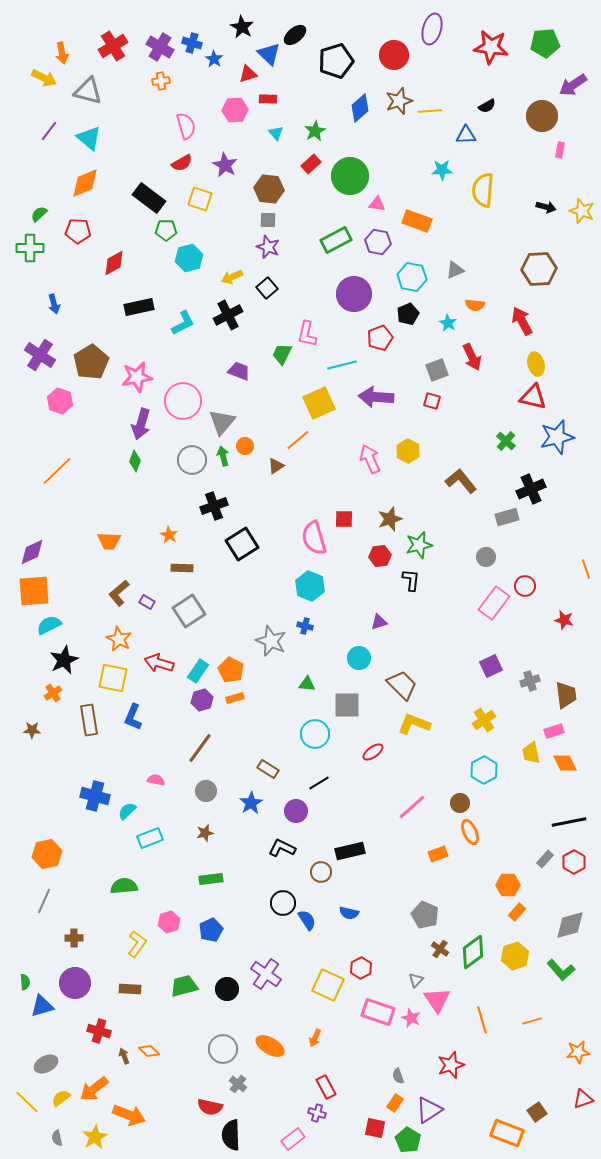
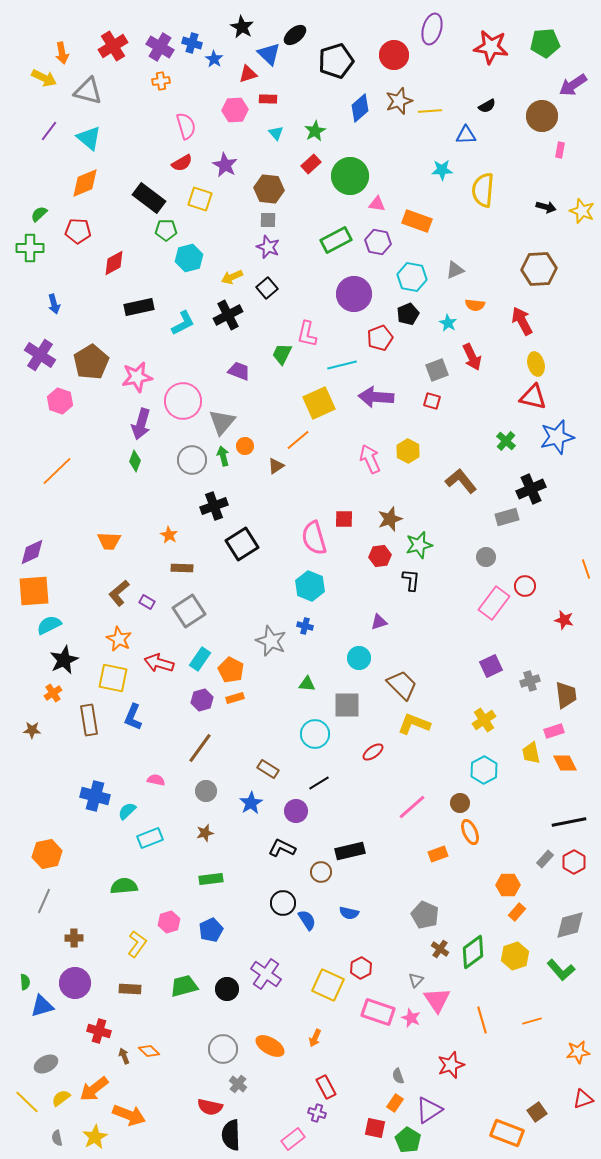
cyan rectangle at (198, 671): moved 2 px right, 12 px up
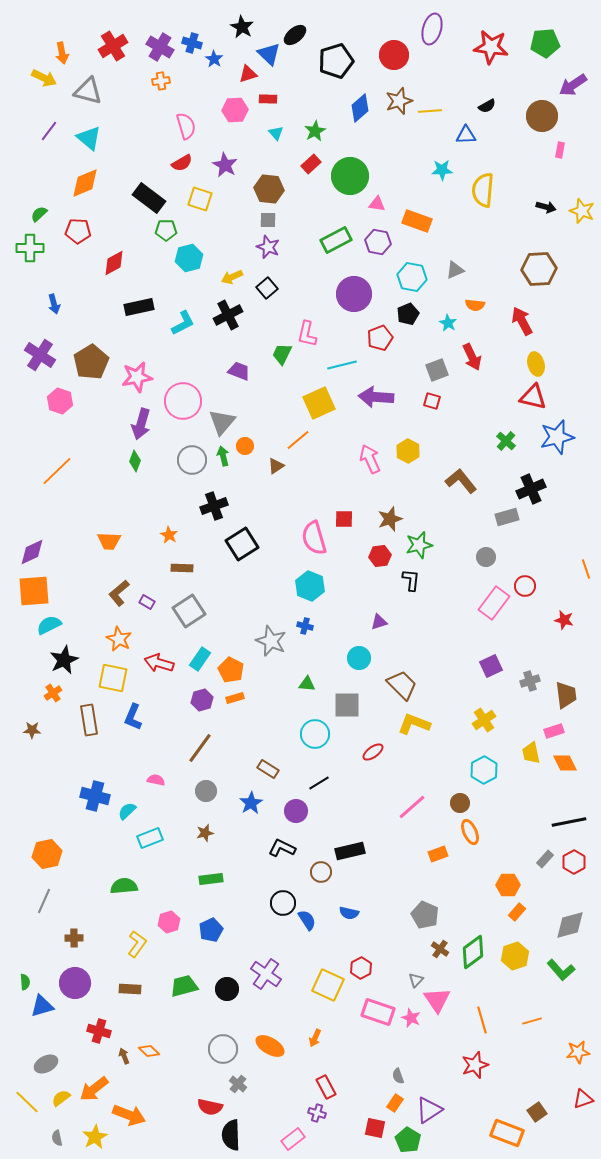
red star at (451, 1065): moved 24 px right
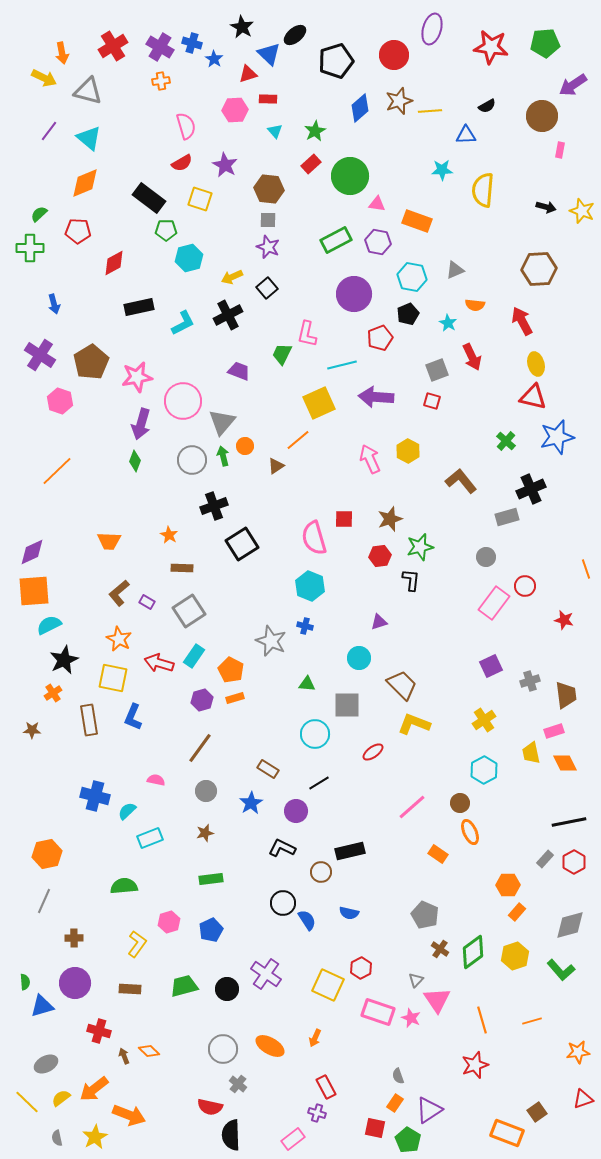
cyan triangle at (276, 133): moved 1 px left, 2 px up
green star at (419, 545): moved 1 px right, 2 px down
cyan rectangle at (200, 659): moved 6 px left, 3 px up
orange rectangle at (438, 854): rotated 54 degrees clockwise
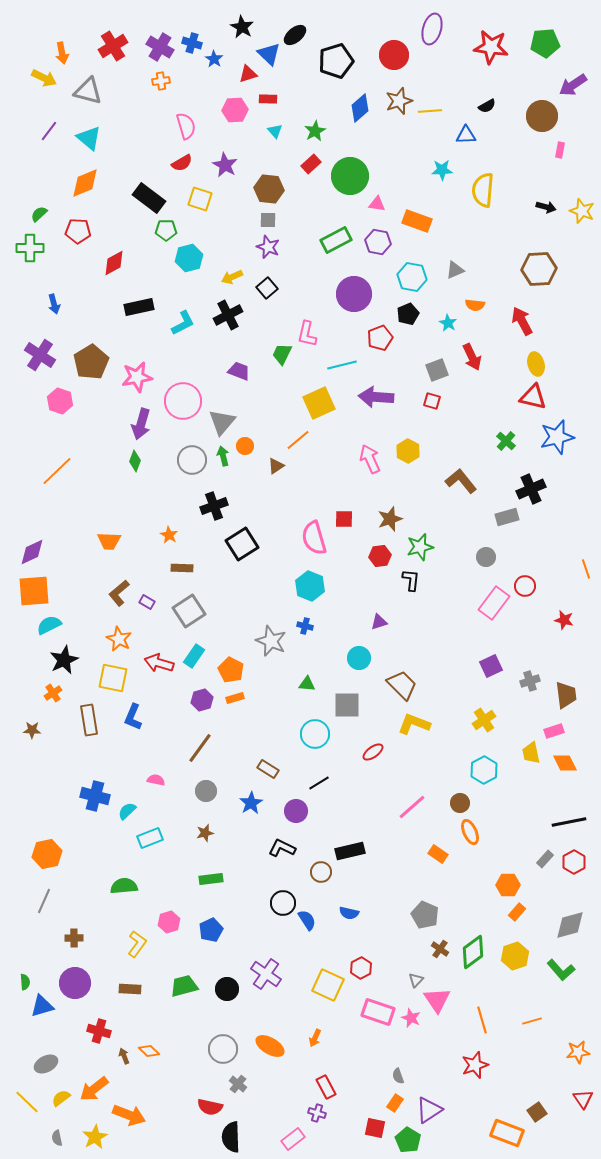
red triangle at (583, 1099): rotated 45 degrees counterclockwise
black semicircle at (231, 1135): moved 2 px down
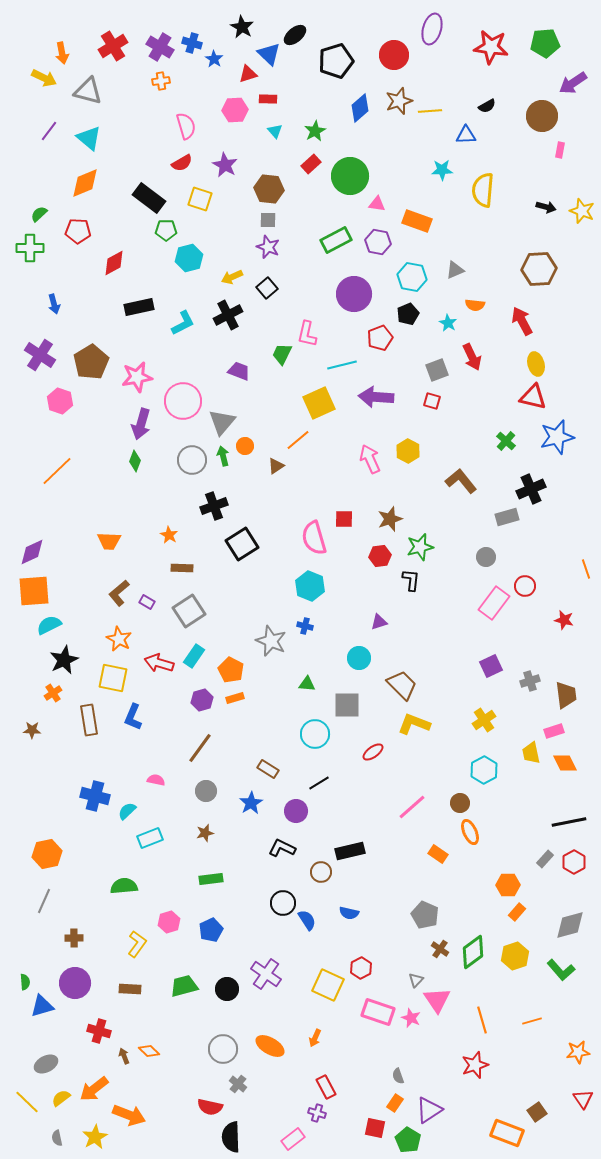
purple arrow at (573, 85): moved 2 px up
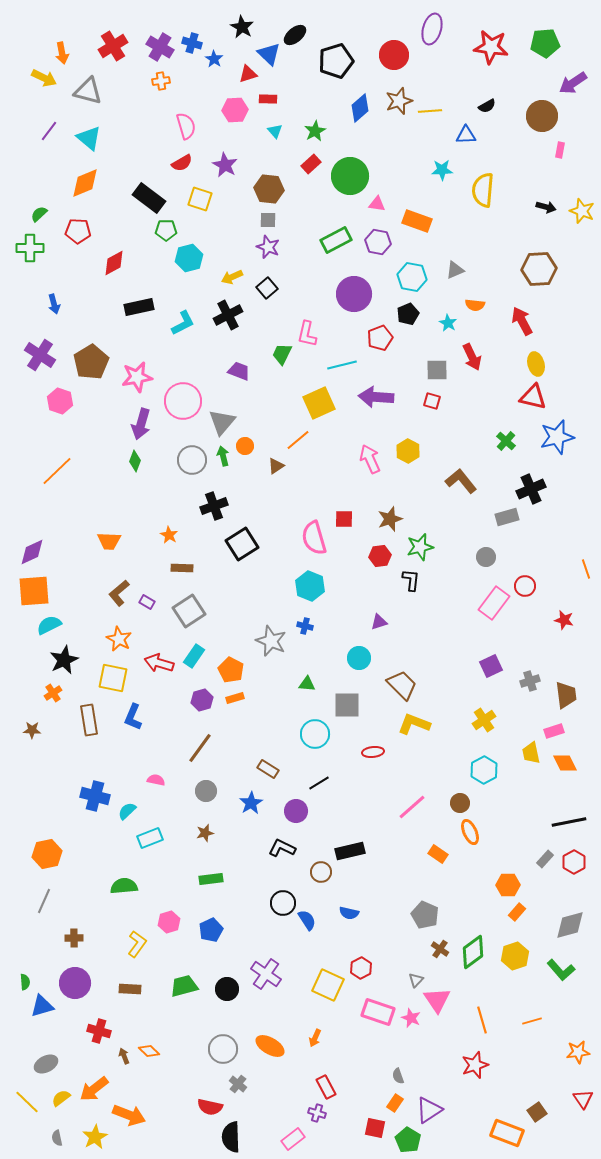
gray square at (437, 370): rotated 20 degrees clockwise
red ellipse at (373, 752): rotated 30 degrees clockwise
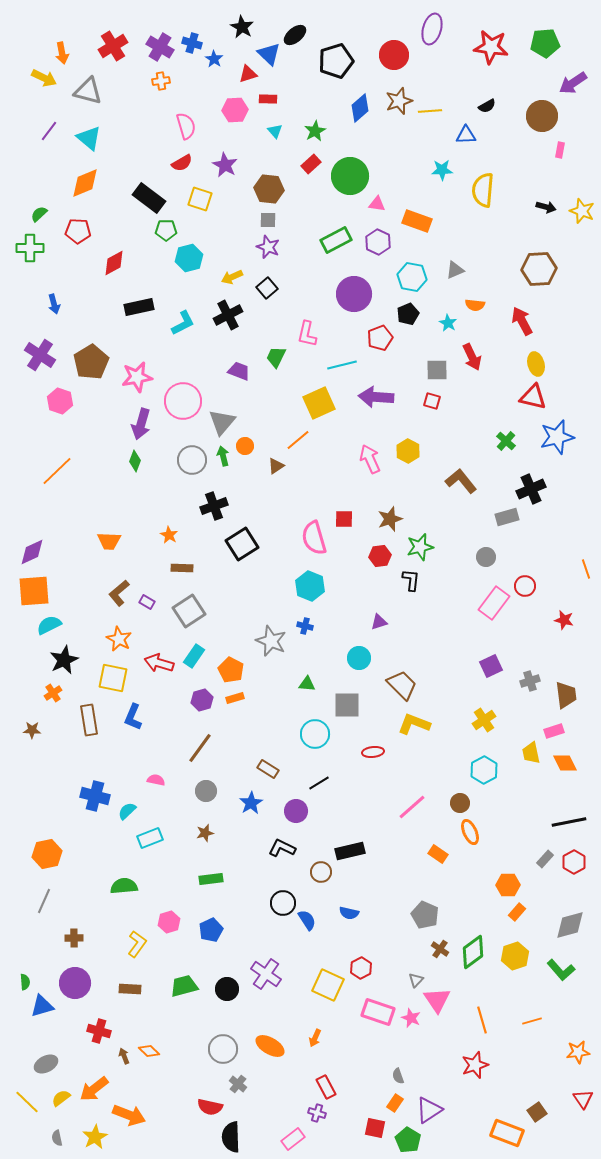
purple hexagon at (378, 242): rotated 15 degrees clockwise
green trapezoid at (282, 354): moved 6 px left, 3 px down
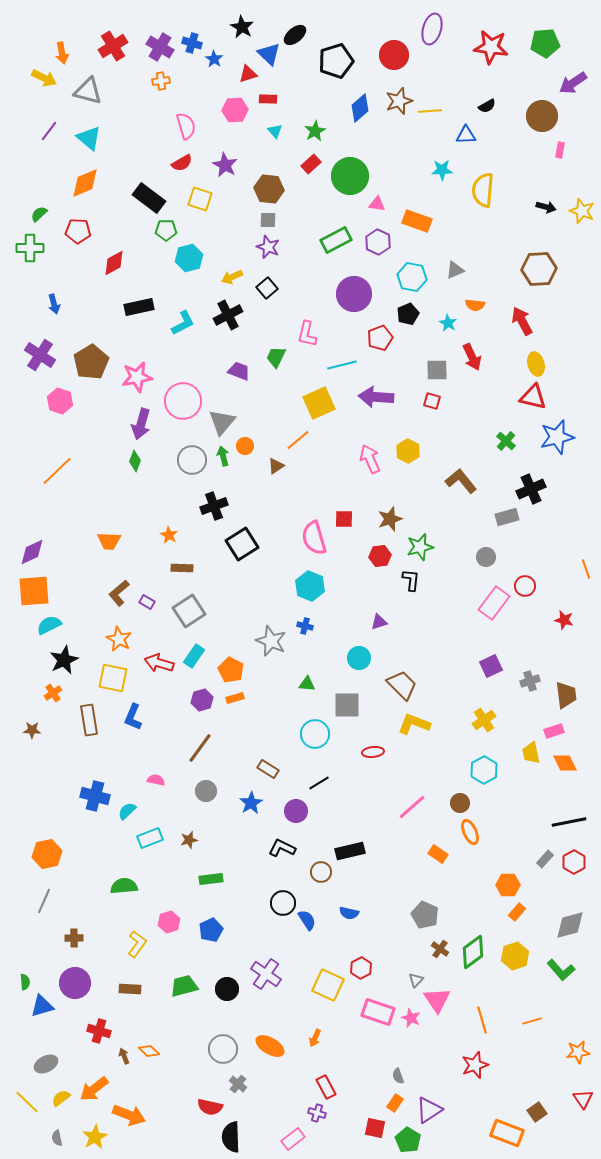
brown star at (205, 833): moved 16 px left, 7 px down
